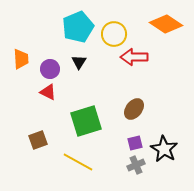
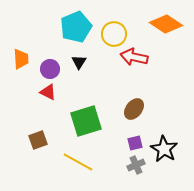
cyan pentagon: moved 2 px left
red arrow: rotated 12 degrees clockwise
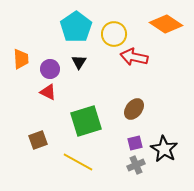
cyan pentagon: rotated 12 degrees counterclockwise
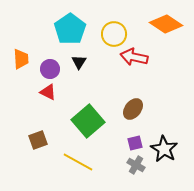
cyan pentagon: moved 6 px left, 2 px down
brown ellipse: moved 1 px left
green square: moved 2 px right; rotated 24 degrees counterclockwise
gray cross: rotated 36 degrees counterclockwise
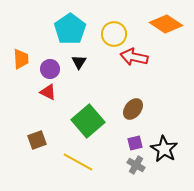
brown square: moved 1 px left
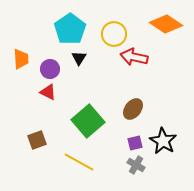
black triangle: moved 4 px up
black star: moved 1 px left, 8 px up
yellow line: moved 1 px right
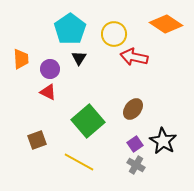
purple square: moved 1 px down; rotated 21 degrees counterclockwise
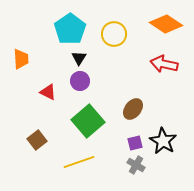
red arrow: moved 30 px right, 7 px down
purple circle: moved 30 px right, 12 px down
brown square: rotated 18 degrees counterclockwise
purple square: moved 1 px up; rotated 21 degrees clockwise
yellow line: rotated 48 degrees counterclockwise
